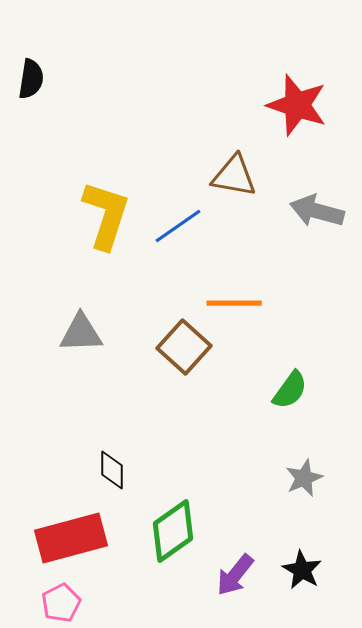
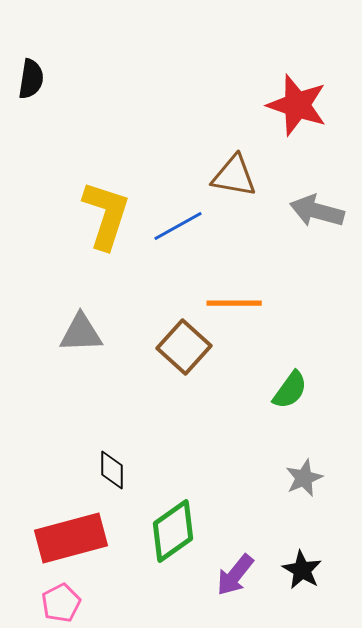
blue line: rotated 6 degrees clockwise
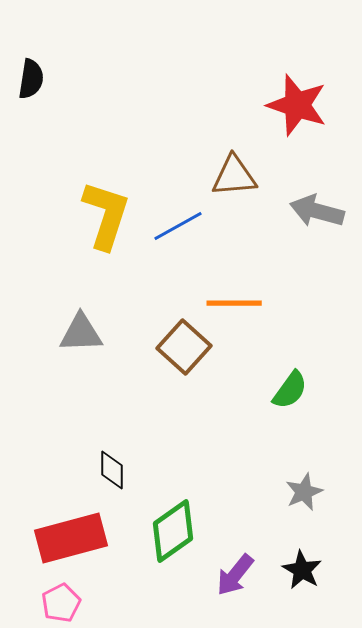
brown triangle: rotated 15 degrees counterclockwise
gray star: moved 14 px down
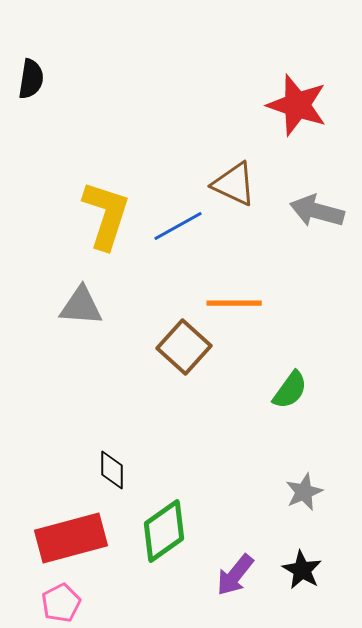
brown triangle: moved 8 px down; rotated 30 degrees clockwise
gray triangle: moved 27 px up; rotated 6 degrees clockwise
green diamond: moved 9 px left
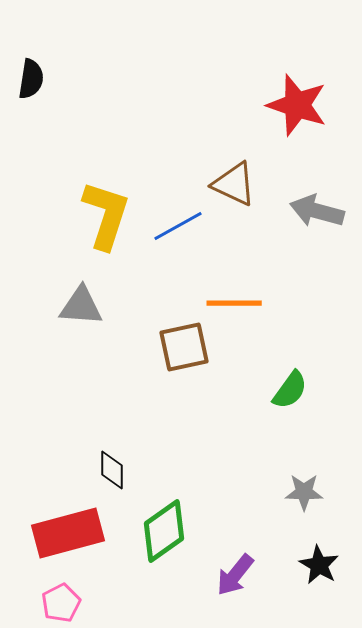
brown square: rotated 36 degrees clockwise
gray star: rotated 24 degrees clockwise
red rectangle: moved 3 px left, 5 px up
black star: moved 17 px right, 5 px up
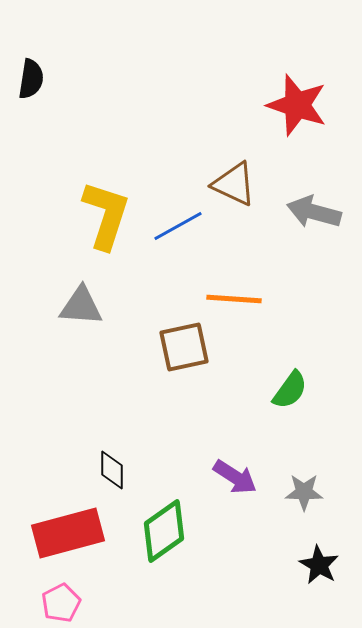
gray arrow: moved 3 px left, 1 px down
orange line: moved 4 px up; rotated 4 degrees clockwise
purple arrow: moved 98 px up; rotated 96 degrees counterclockwise
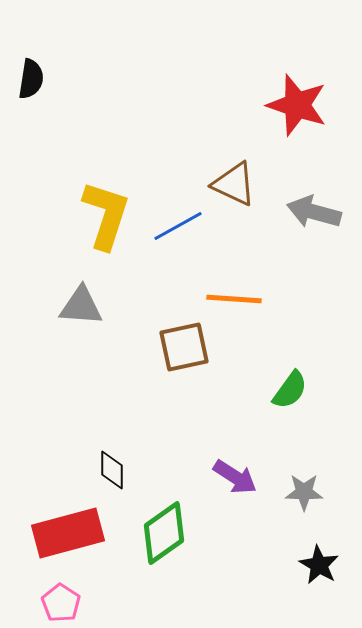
green diamond: moved 2 px down
pink pentagon: rotated 12 degrees counterclockwise
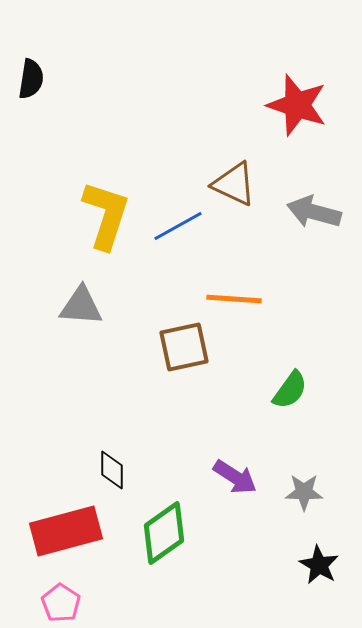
red rectangle: moved 2 px left, 2 px up
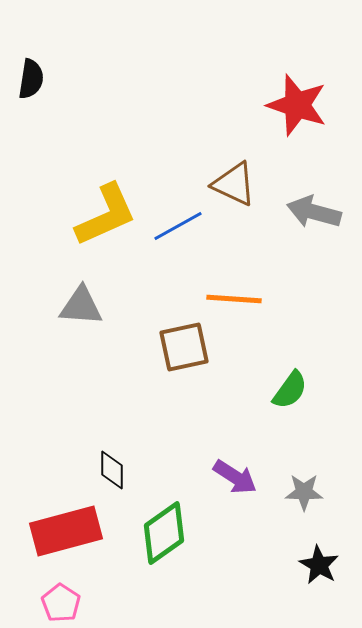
yellow L-shape: rotated 48 degrees clockwise
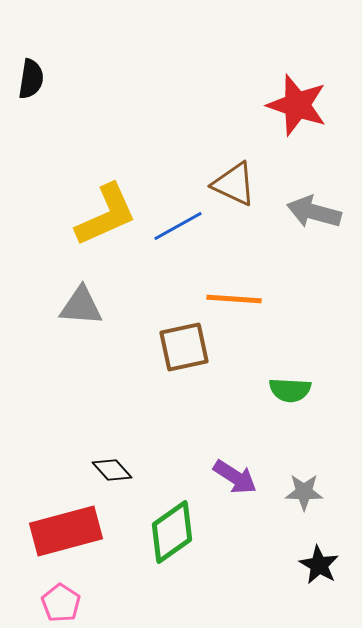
green semicircle: rotated 57 degrees clockwise
black diamond: rotated 42 degrees counterclockwise
green diamond: moved 8 px right, 1 px up
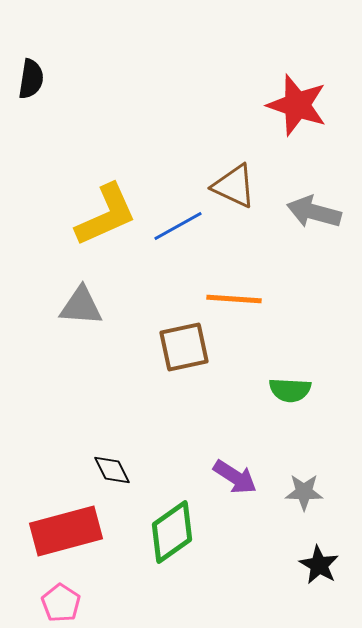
brown triangle: moved 2 px down
black diamond: rotated 15 degrees clockwise
